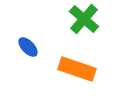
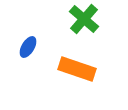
blue ellipse: rotated 75 degrees clockwise
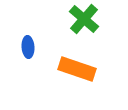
blue ellipse: rotated 35 degrees counterclockwise
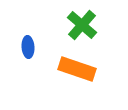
green cross: moved 2 px left, 6 px down
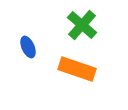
blue ellipse: rotated 20 degrees counterclockwise
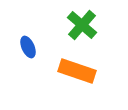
orange rectangle: moved 2 px down
